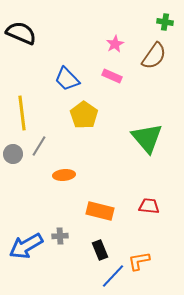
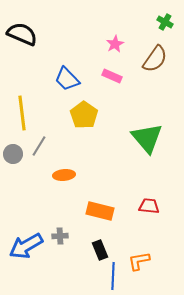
green cross: rotated 21 degrees clockwise
black semicircle: moved 1 px right, 1 px down
brown semicircle: moved 1 px right, 3 px down
blue line: rotated 40 degrees counterclockwise
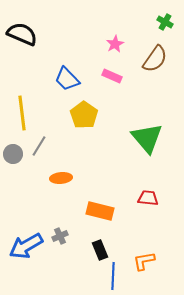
orange ellipse: moved 3 px left, 3 px down
red trapezoid: moved 1 px left, 8 px up
gray cross: rotated 21 degrees counterclockwise
orange L-shape: moved 5 px right
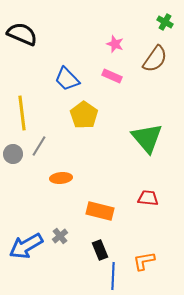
pink star: rotated 24 degrees counterclockwise
gray cross: rotated 14 degrees counterclockwise
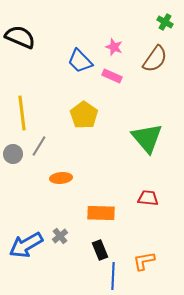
black semicircle: moved 2 px left, 3 px down
pink star: moved 1 px left, 3 px down
blue trapezoid: moved 13 px right, 18 px up
orange rectangle: moved 1 px right, 2 px down; rotated 12 degrees counterclockwise
blue arrow: moved 1 px up
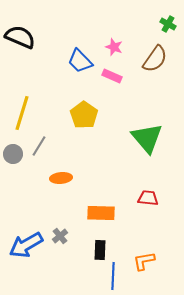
green cross: moved 3 px right, 2 px down
yellow line: rotated 24 degrees clockwise
black rectangle: rotated 24 degrees clockwise
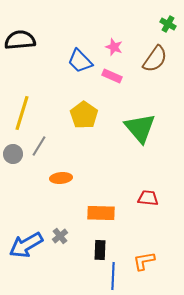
black semicircle: moved 3 px down; rotated 28 degrees counterclockwise
green triangle: moved 7 px left, 10 px up
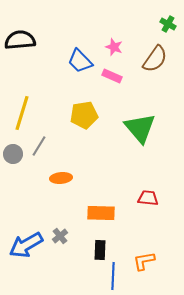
yellow pentagon: rotated 28 degrees clockwise
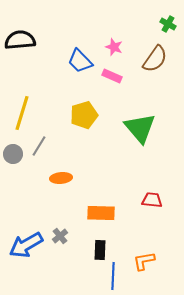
yellow pentagon: rotated 8 degrees counterclockwise
red trapezoid: moved 4 px right, 2 px down
